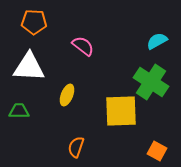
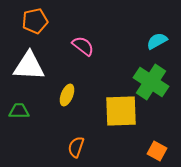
orange pentagon: moved 1 px right, 1 px up; rotated 15 degrees counterclockwise
white triangle: moved 1 px up
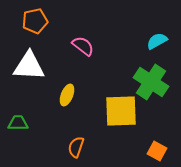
green trapezoid: moved 1 px left, 12 px down
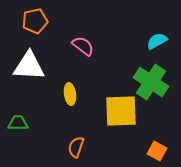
yellow ellipse: moved 3 px right, 1 px up; rotated 30 degrees counterclockwise
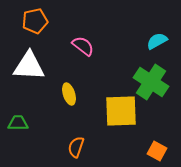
yellow ellipse: moved 1 px left; rotated 10 degrees counterclockwise
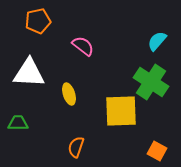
orange pentagon: moved 3 px right
cyan semicircle: rotated 20 degrees counterclockwise
white triangle: moved 7 px down
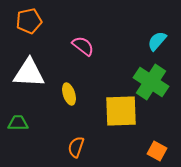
orange pentagon: moved 9 px left
